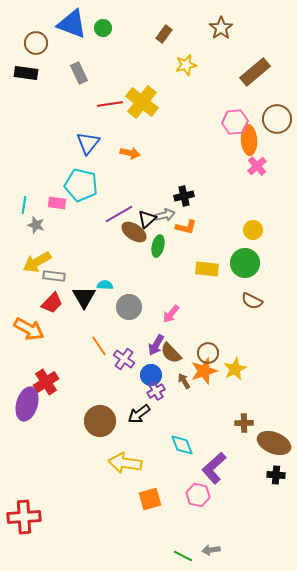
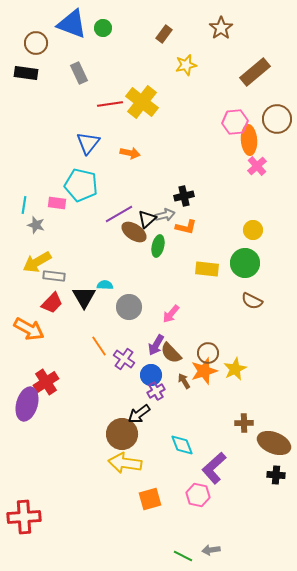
brown circle at (100, 421): moved 22 px right, 13 px down
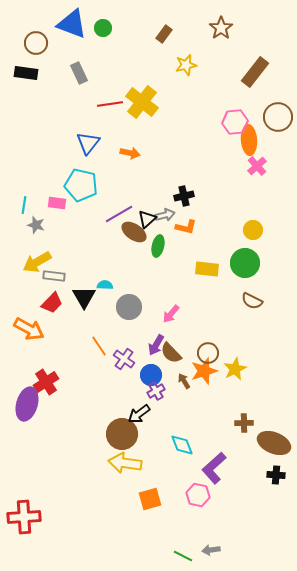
brown rectangle at (255, 72): rotated 12 degrees counterclockwise
brown circle at (277, 119): moved 1 px right, 2 px up
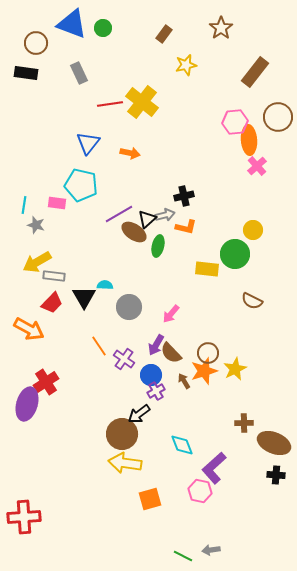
green circle at (245, 263): moved 10 px left, 9 px up
pink hexagon at (198, 495): moved 2 px right, 4 px up
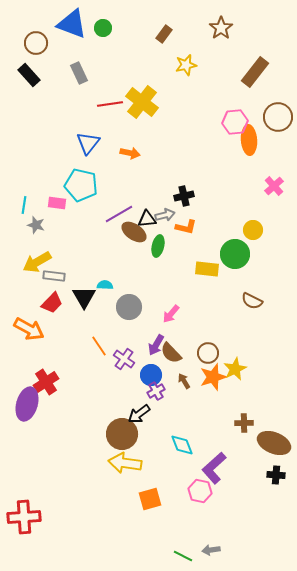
black rectangle at (26, 73): moved 3 px right, 2 px down; rotated 40 degrees clockwise
pink cross at (257, 166): moved 17 px right, 20 px down
black triangle at (147, 219): rotated 36 degrees clockwise
orange star at (204, 371): moved 9 px right, 6 px down
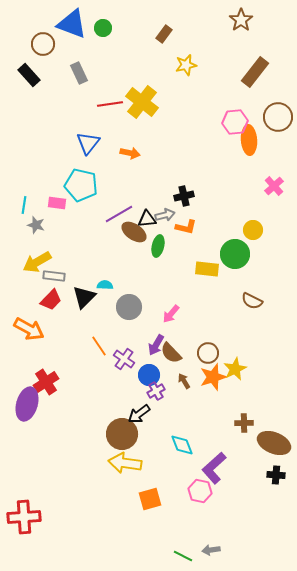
brown star at (221, 28): moved 20 px right, 8 px up
brown circle at (36, 43): moved 7 px right, 1 px down
black triangle at (84, 297): rotated 15 degrees clockwise
red trapezoid at (52, 303): moved 1 px left, 3 px up
blue circle at (151, 375): moved 2 px left
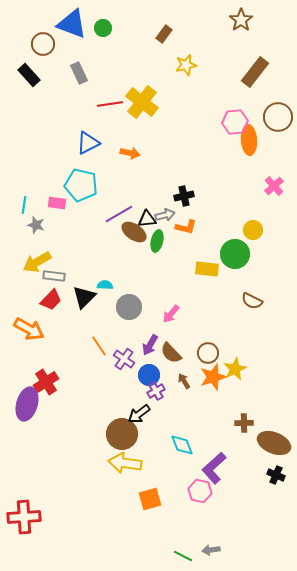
blue triangle at (88, 143): rotated 25 degrees clockwise
green ellipse at (158, 246): moved 1 px left, 5 px up
purple arrow at (156, 345): moved 6 px left
black cross at (276, 475): rotated 18 degrees clockwise
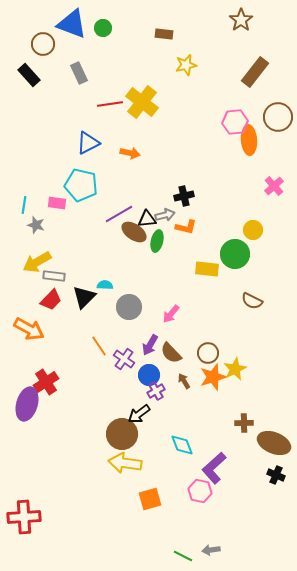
brown rectangle at (164, 34): rotated 60 degrees clockwise
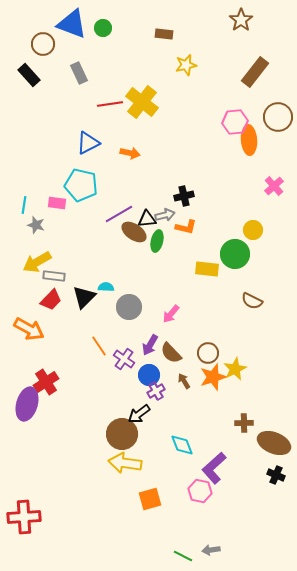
cyan semicircle at (105, 285): moved 1 px right, 2 px down
